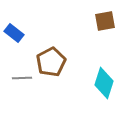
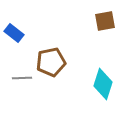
brown pentagon: rotated 16 degrees clockwise
cyan diamond: moved 1 px left, 1 px down
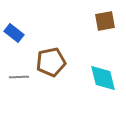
gray line: moved 3 px left, 1 px up
cyan diamond: moved 6 px up; rotated 32 degrees counterclockwise
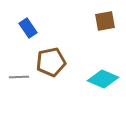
blue rectangle: moved 14 px right, 5 px up; rotated 18 degrees clockwise
cyan diamond: moved 1 px down; rotated 52 degrees counterclockwise
